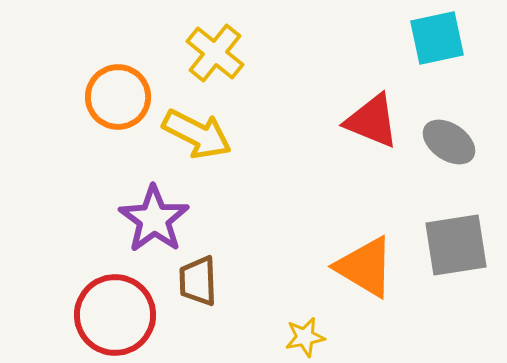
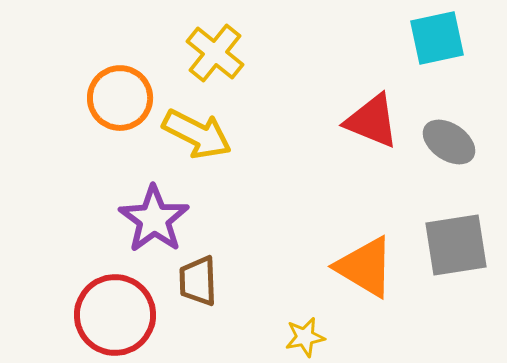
orange circle: moved 2 px right, 1 px down
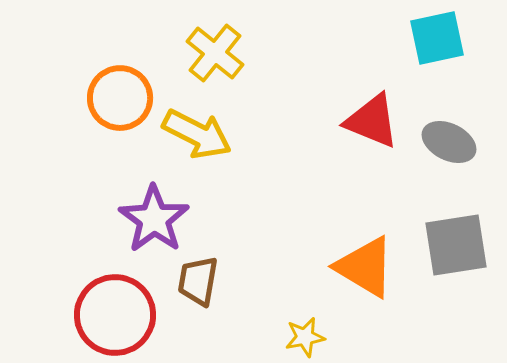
gray ellipse: rotated 8 degrees counterclockwise
brown trapezoid: rotated 12 degrees clockwise
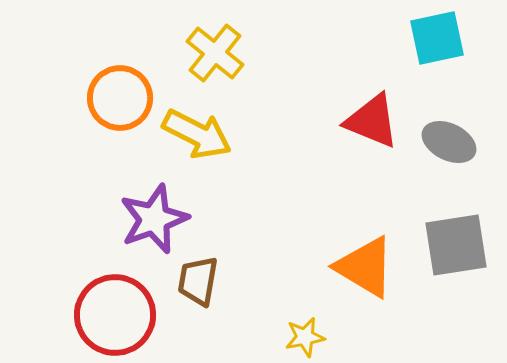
purple star: rotated 16 degrees clockwise
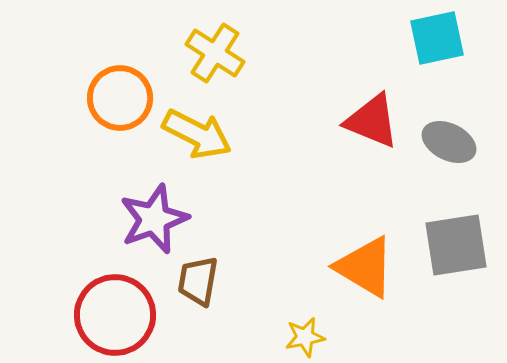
yellow cross: rotated 6 degrees counterclockwise
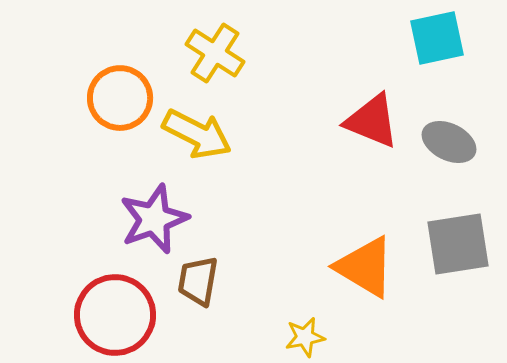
gray square: moved 2 px right, 1 px up
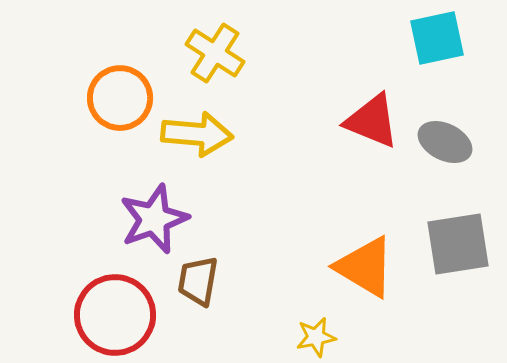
yellow arrow: rotated 22 degrees counterclockwise
gray ellipse: moved 4 px left
yellow star: moved 11 px right
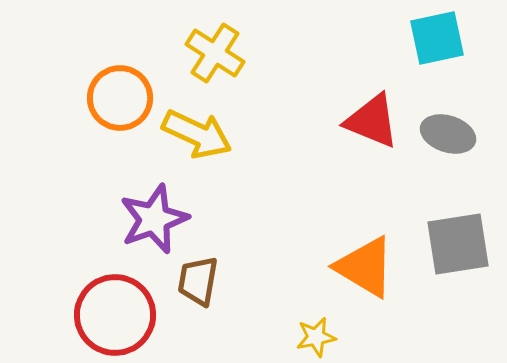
yellow arrow: rotated 20 degrees clockwise
gray ellipse: moved 3 px right, 8 px up; rotated 8 degrees counterclockwise
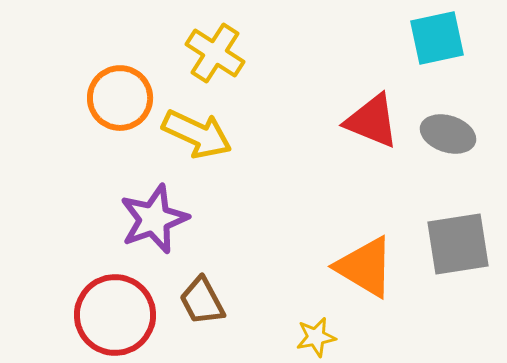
brown trapezoid: moved 4 px right, 20 px down; rotated 38 degrees counterclockwise
